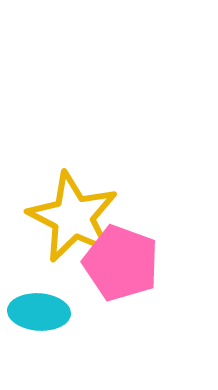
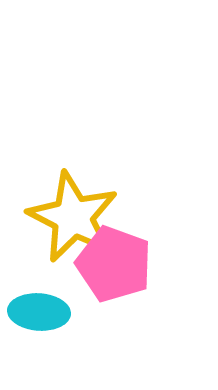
pink pentagon: moved 7 px left, 1 px down
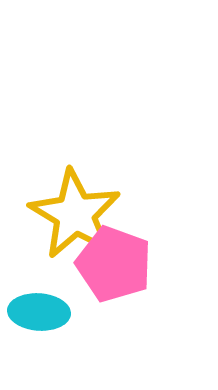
yellow star: moved 2 px right, 3 px up; rotated 4 degrees clockwise
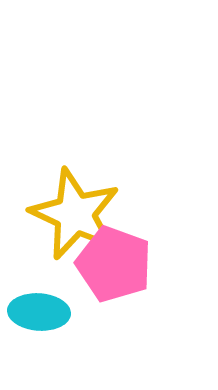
yellow star: rotated 6 degrees counterclockwise
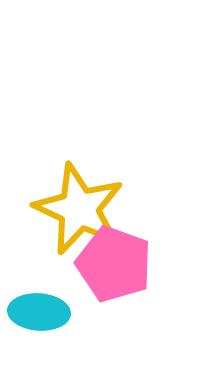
yellow star: moved 4 px right, 5 px up
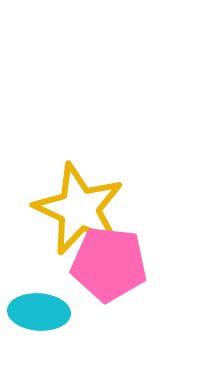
pink pentagon: moved 5 px left; rotated 14 degrees counterclockwise
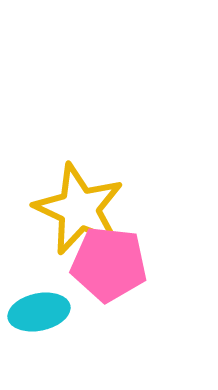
cyan ellipse: rotated 16 degrees counterclockwise
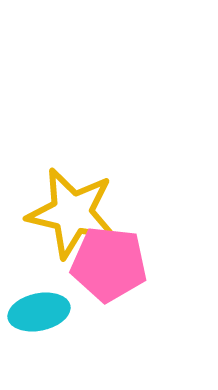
yellow star: moved 7 px left, 4 px down; rotated 12 degrees counterclockwise
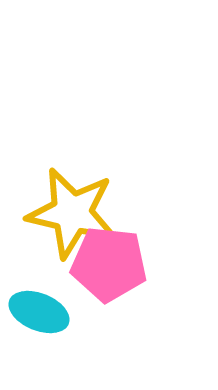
cyan ellipse: rotated 34 degrees clockwise
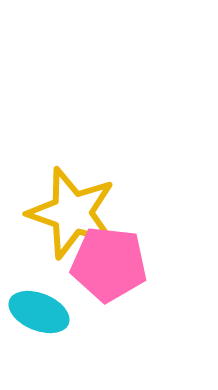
yellow star: rotated 6 degrees clockwise
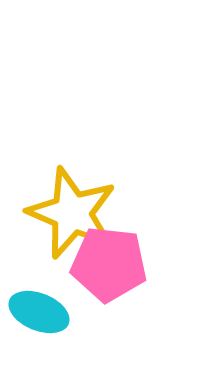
yellow star: rotated 4 degrees clockwise
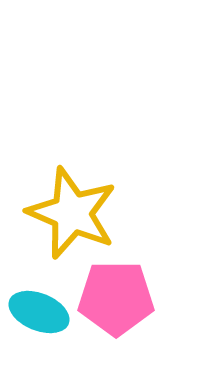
pink pentagon: moved 7 px right, 34 px down; rotated 6 degrees counterclockwise
